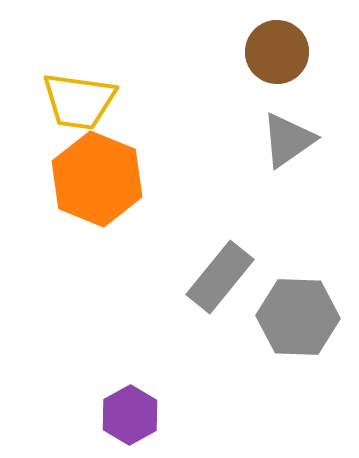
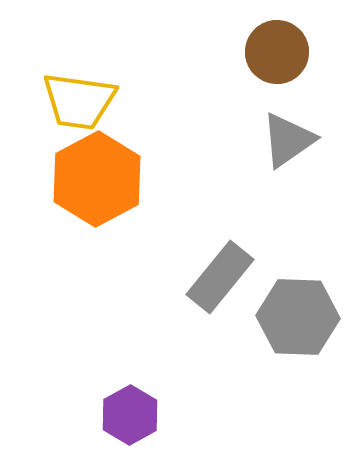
orange hexagon: rotated 10 degrees clockwise
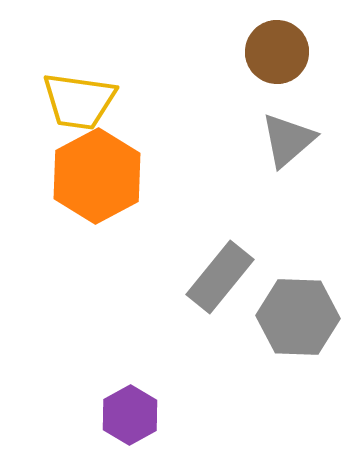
gray triangle: rotated 6 degrees counterclockwise
orange hexagon: moved 3 px up
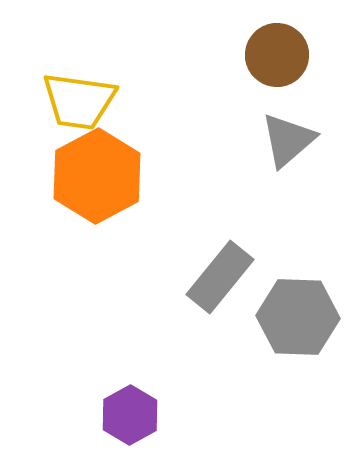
brown circle: moved 3 px down
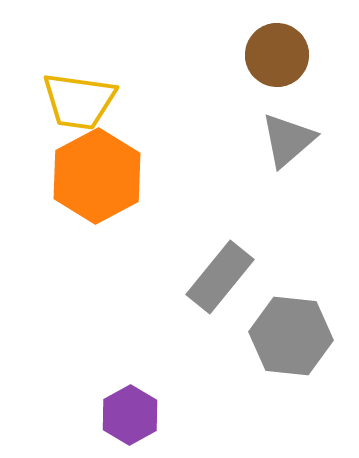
gray hexagon: moved 7 px left, 19 px down; rotated 4 degrees clockwise
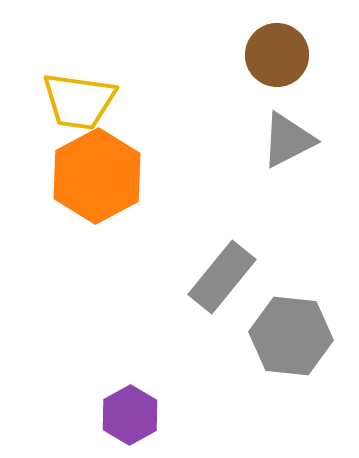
gray triangle: rotated 14 degrees clockwise
gray rectangle: moved 2 px right
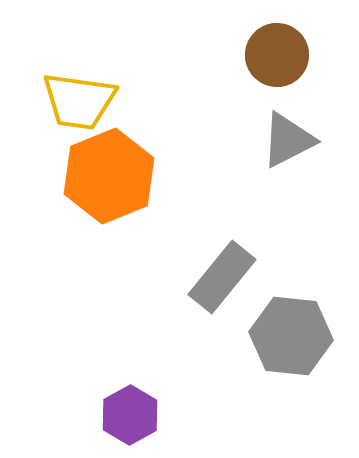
orange hexagon: moved 12 px right; rotated 6 degrees clockwise
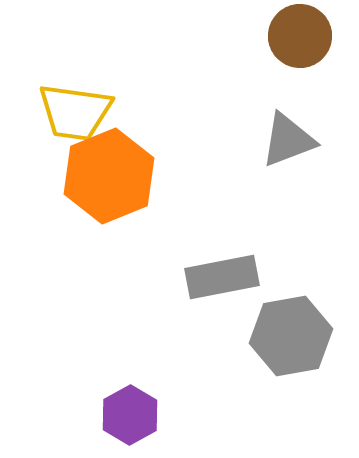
brown circle: moved 23 px right, 19 px up
yellow trapezoid: moved 4 px left, 11 px down
gray triangle: rotated 6 degrees clockwise
gray rectangle: rotated 40 degrees clockwise
gray hexagon: rotated 16 degrees counterclockwise
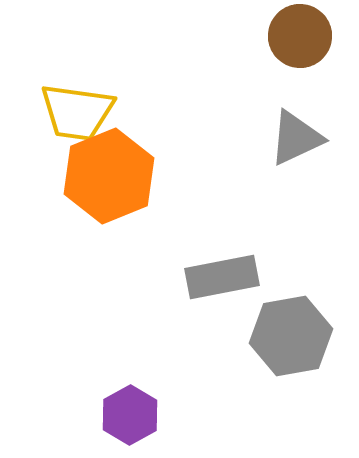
yellow trapezoid: moved 2 px right
gray triangle: moved 8 px right, 2 px up; rotated 4 degrees counterclockwise
